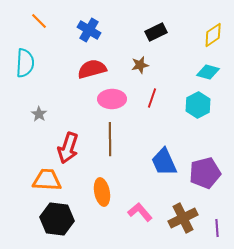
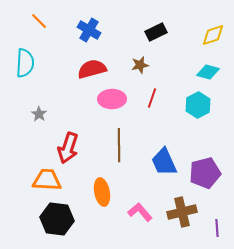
yellow diamond: rotated 15 degrees clockwise
brown line: moved 9 px right, 6 px down
brown cross: moved 1 px left, 6 px up; rotated 12 degrees clockwise
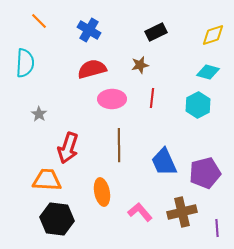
red line: rotated 12 degrees counterclockwise
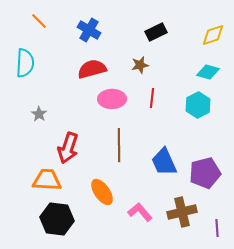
orange ellipse: rotated 24 degrees counterclockwise
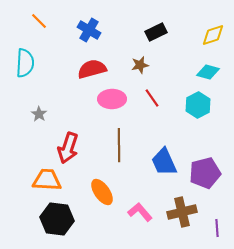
red line: rotated 42 degrees counterclockwise
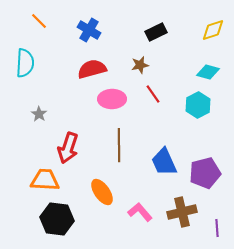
yellow diamond: moved 5 px up
red line: moved 1 px right, 4 px up
orange trapezoid: moved 2 px left
